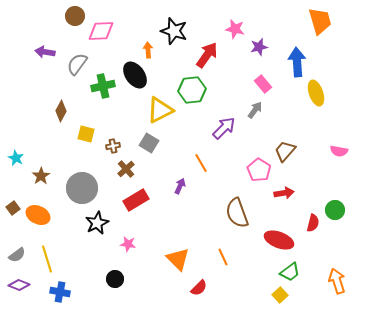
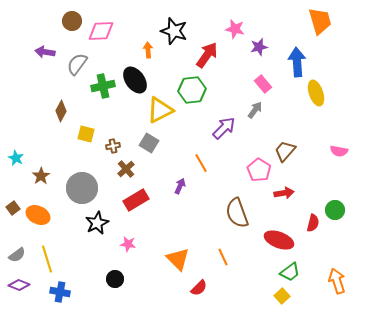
brown circle at (75, 16): moved 3 px left, 5 px down
black ellipse at (135, 75): moved 5 px down
yellow square at (280, 295): moved 2 px right, 1 px down
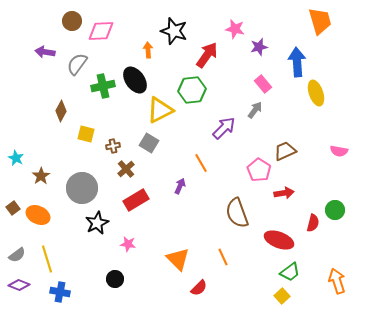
brown trapezoid at (285, 151): rotated 25 degrees clockwise
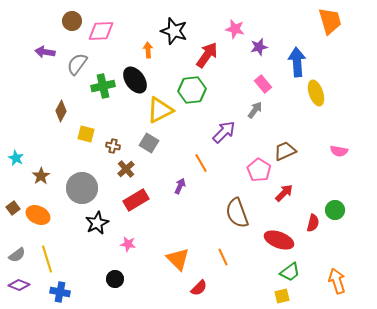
orange trapezoid at (320, 21): moved 10 px right
purple arrow at (224, 128): moved 4 px down
brown cross at (113, 146): rotated 24 degrees clockwise
red arrow at (284, 193): rotated 36 degrees counterclockwise
yellow square at (282, 296): rotated 28 degrees clockwise
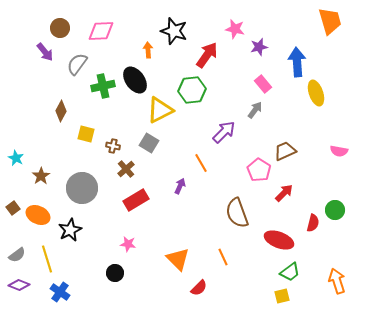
brown circle at (72, 21): moved 12 px left, 7 px down
purple arrow at (45, 52): rotated 138 degrees counterclockwise
black star at (97, 223): moved 27 px left, 7 px down
black circle at (115, 279): moved 6 px up
blue cross at (60, 292): rotated 24 degrees clockwise
